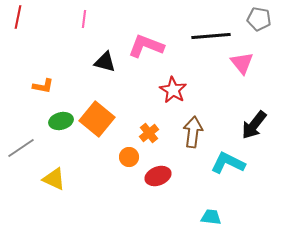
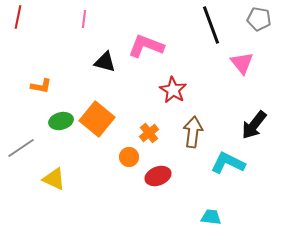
black line: moved 11 px up; rotated 75 degrees clockwise
orange L-shape: moved 2 px left
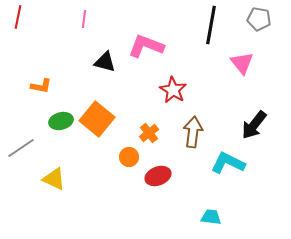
black line: rotated 30 degrees clockwise
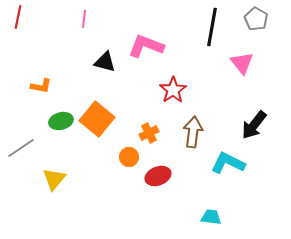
gray pentagon: moved 3 px left; rotated 20 degrees clockwise
black line: moved 1 px right, 2 px down
red star: rotated 8 degrees clockwise
orange cross: rotated 12 degrees clockwise
yellow triangle: rotated 45 degrees clockwise
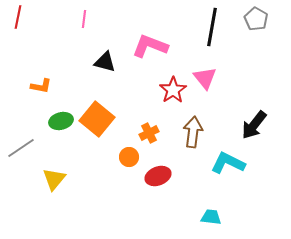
pink L-shape: moved 4 px right
pink triangle: moved 37 px left, 15 px down
